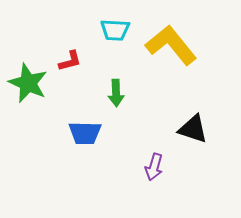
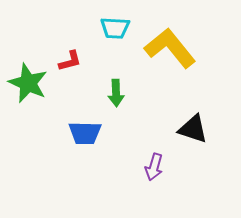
cyan trapezoid: moved 2 px up
yellow L-shape: moved 1 px left, 3 px down
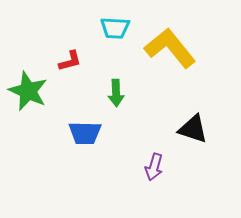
green star: moved 8 px down
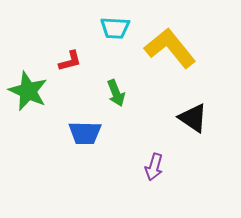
green arrow: rotated 20 degrees counterclockwise
black triangle: moved 11 px up; rotated 16 degrees clockwise
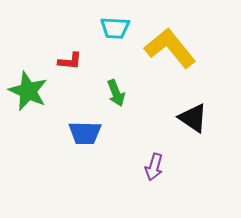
red L-shape: rotated 20 degrees clockwise
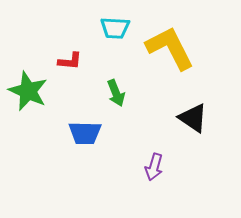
yellow L-shape: rotated 12 degrees clockwise
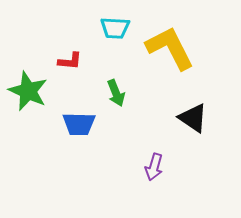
blue trapezoid: moved 6 px left, 9 px up
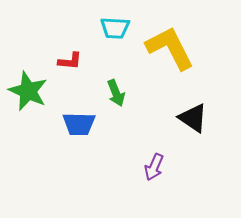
purple arrow: rotated 8 degrees clockwise
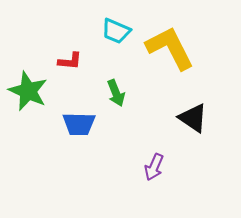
cyan trapezoid: moved 1 px right, 3 px down; rotated 20 degrees clockwise
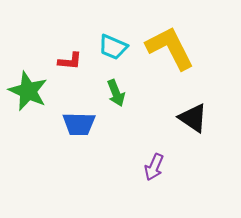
cyan trapezoid: moved 3 px left, 16 px down
